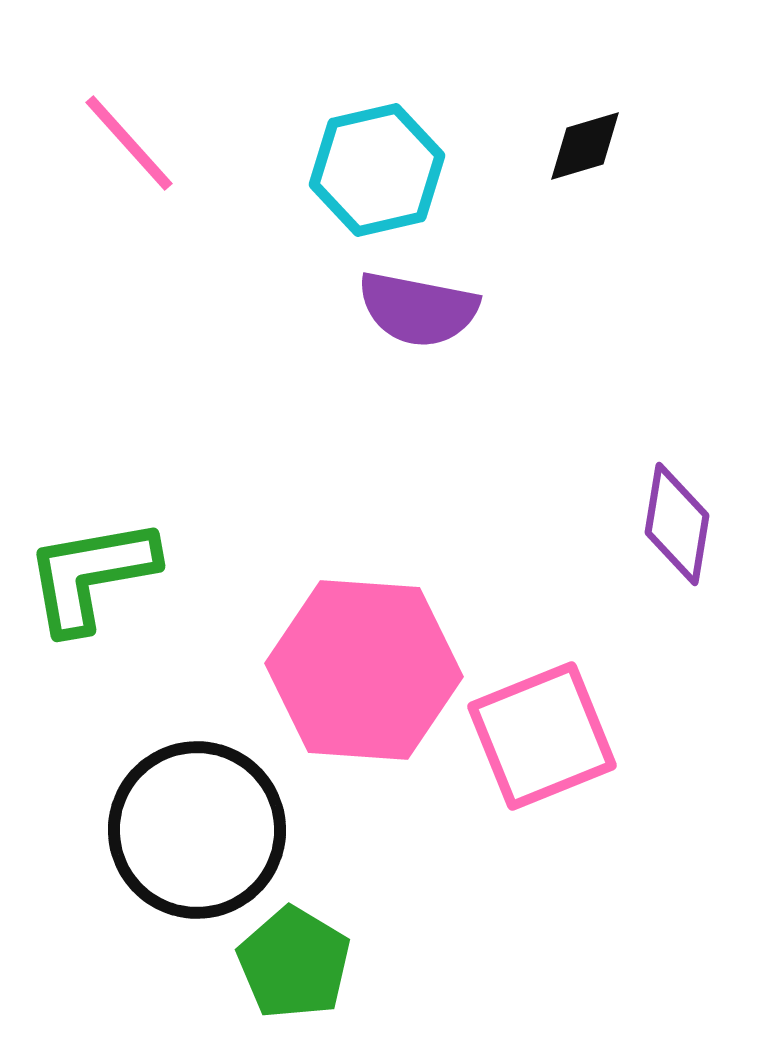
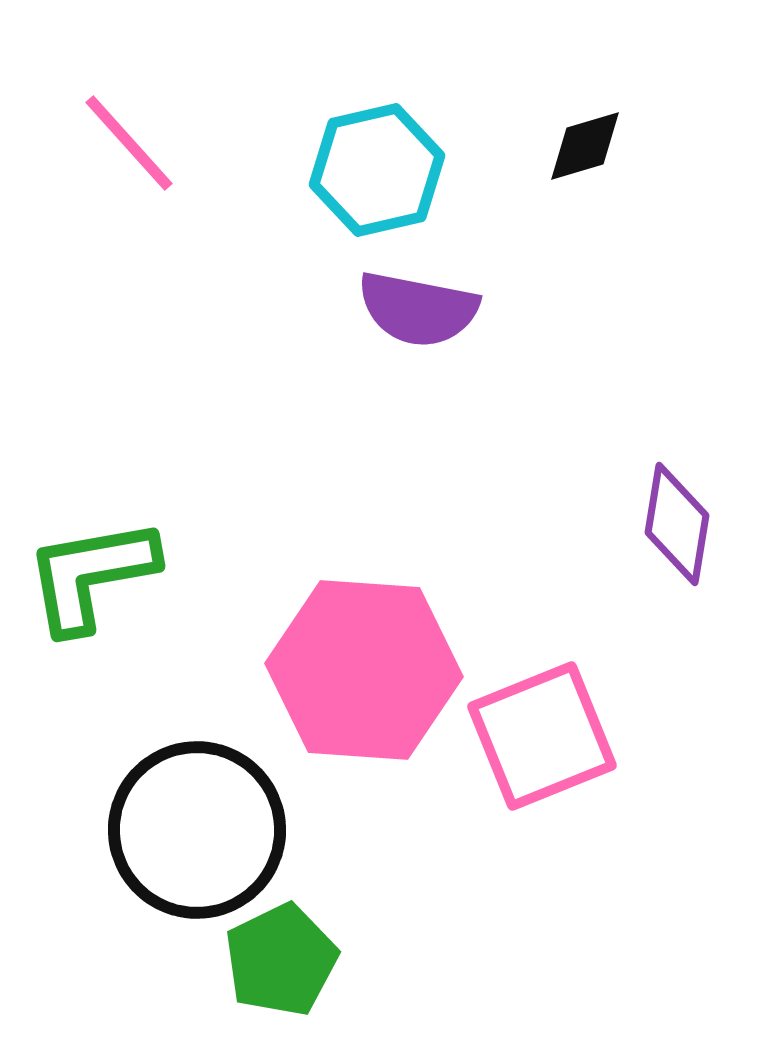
green pentagon: moved 13 px left, 3 px up; rotated 15 degrees clockwise
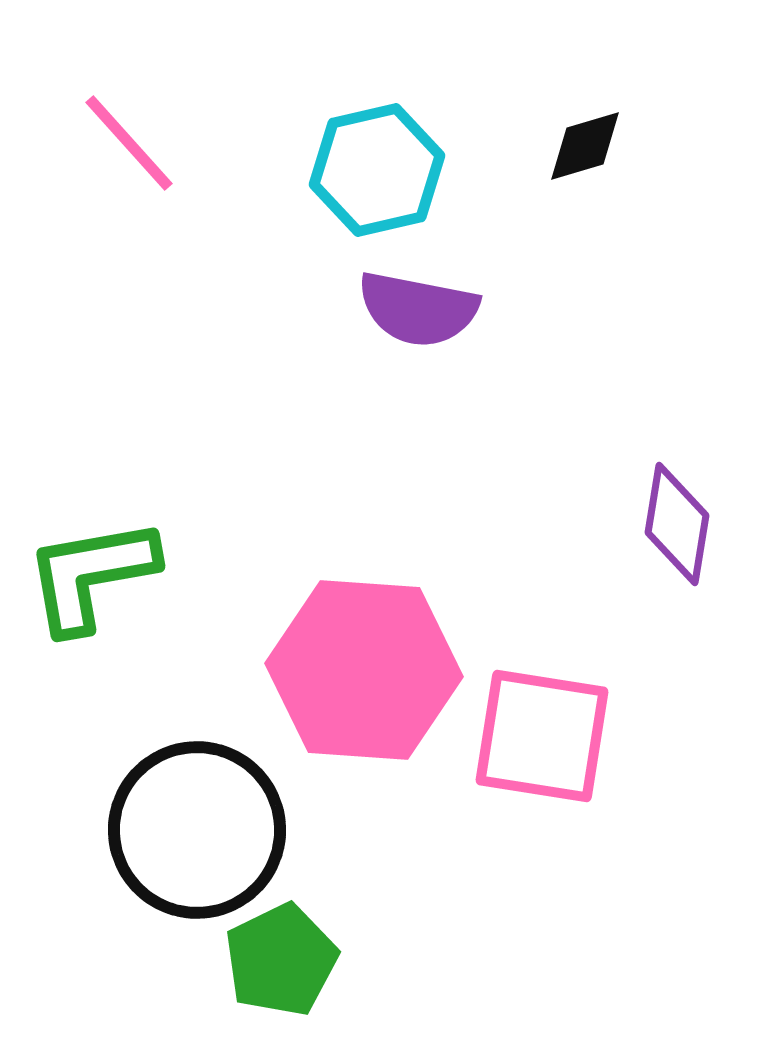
pink square: rotated 31 degrees clockwise
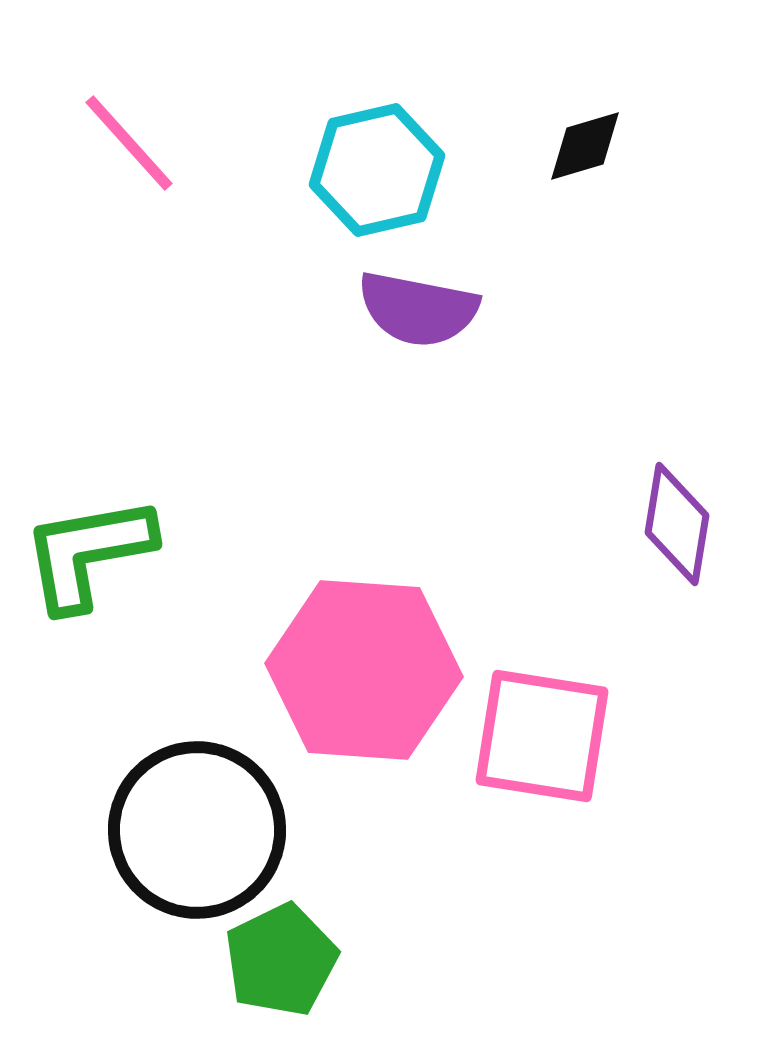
green L-shape: moved 3 px left, 22 px up
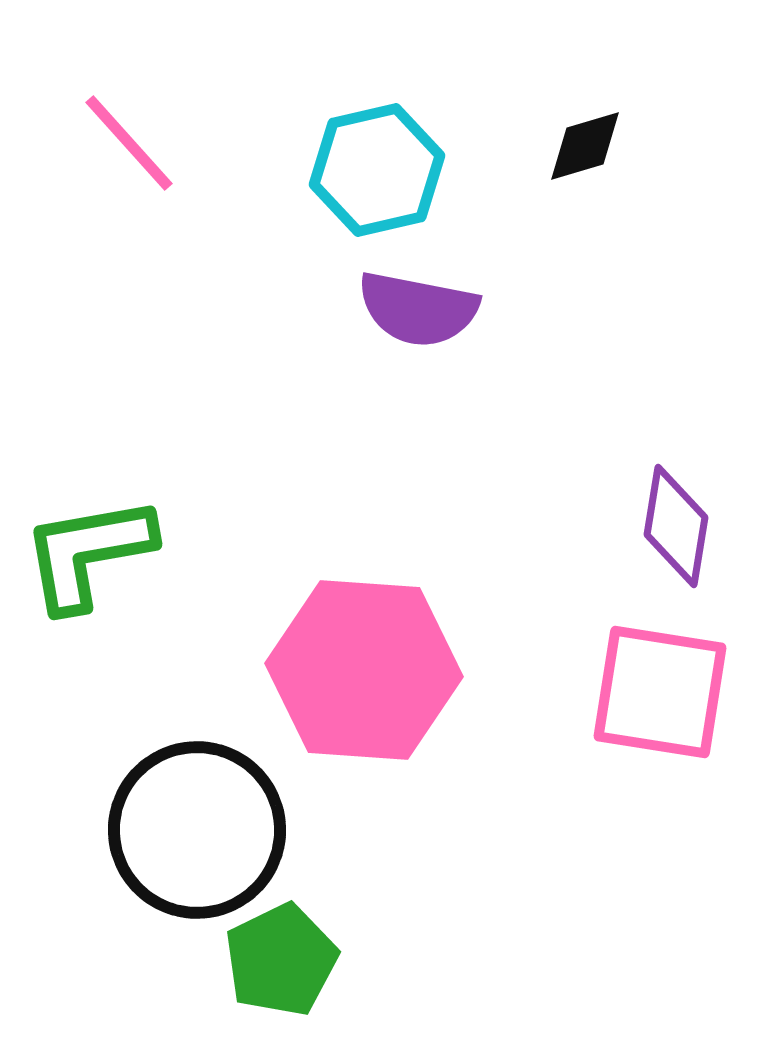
purple diamond: moved 1 px left, 2 px down
pink square: moved 118 px right, 44 px up
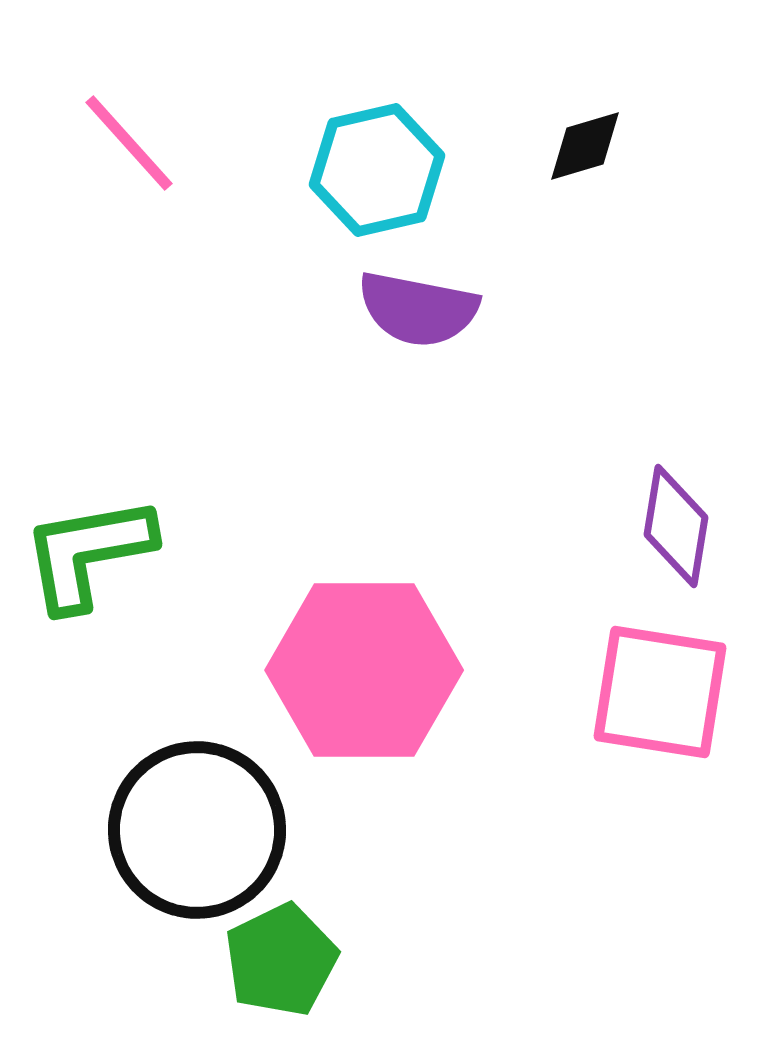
pink hexagon: rotated 4 degrees counterclockwise
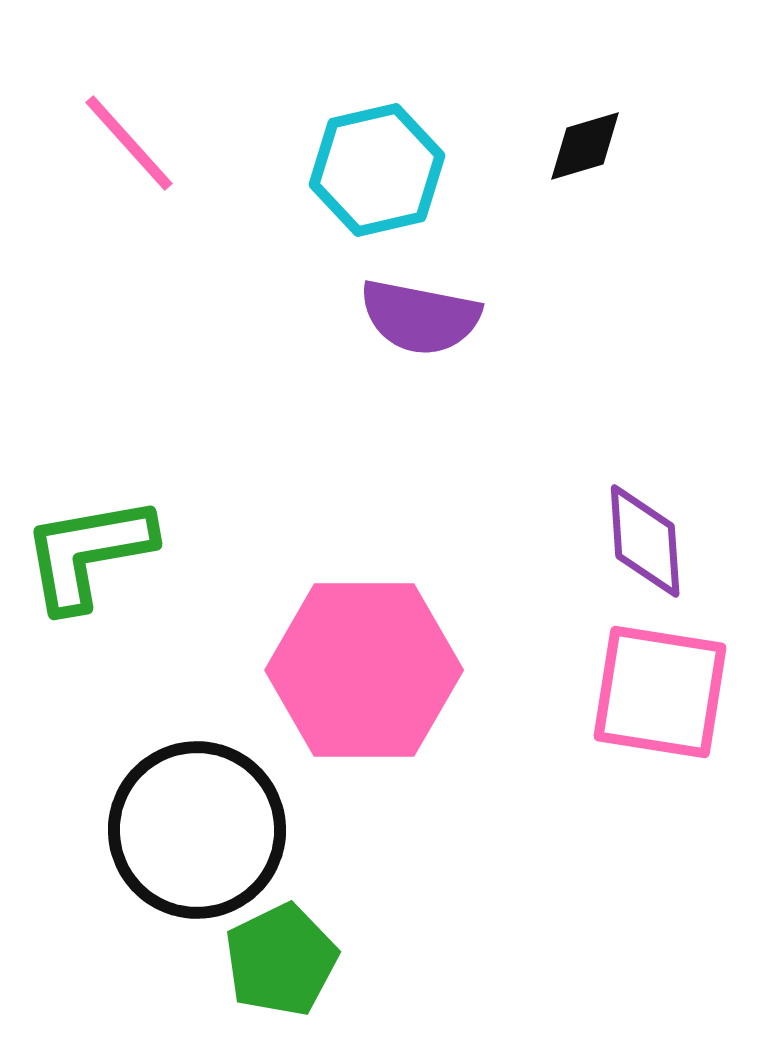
purple semicircle: moved 2 px right, 8 px down
purple diamond: moved 31 px left, 15 px down; rotated 13 degrees counterclockwise
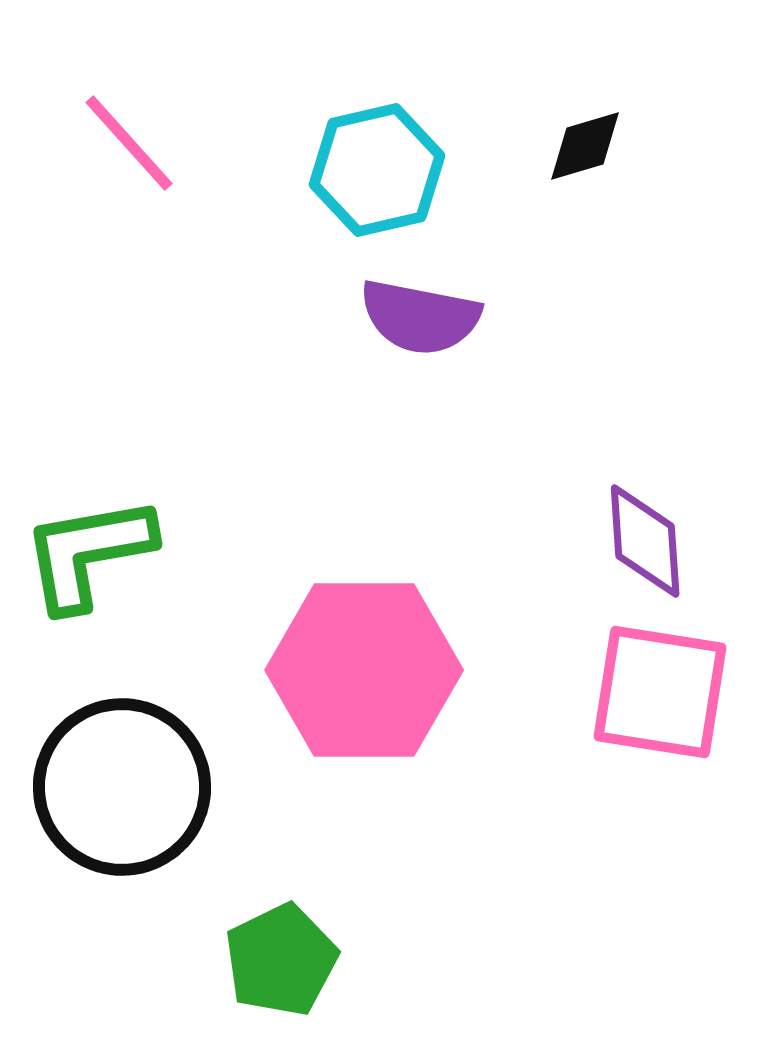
black circle: moved 75 px left, 43 px up
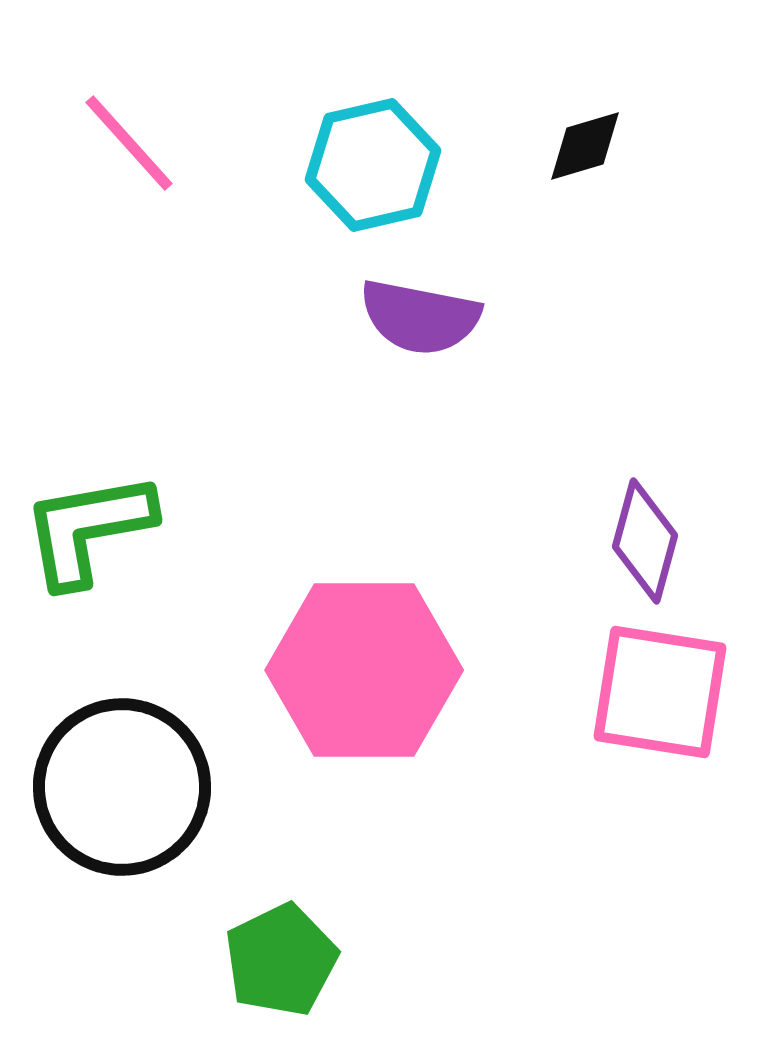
cyan hexagon: moved 4 px left, 5 px up
purple diamond: rotated 19 degrees clockwise
green L-shape: moved 24 px up
